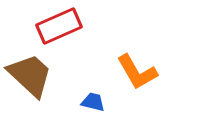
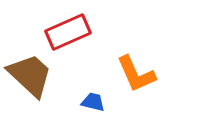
red rectangle: moved 9 px right, 6 px down
orange L-shape: moved 1 px left, 2 px down; rotated 6 degrees clockwise
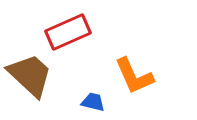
orange L-shape: moved 2 px left, 2 px down
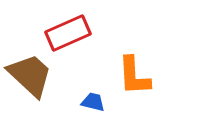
red rectangle: moved 1 px down
orange L-shape: rotated 21 degrees clockwise
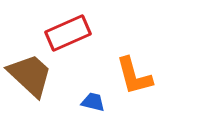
orange L-shape: rotated 12 degrees counterclockwise
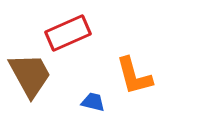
brown trapezoid: rotated 18 degrees clockwise
